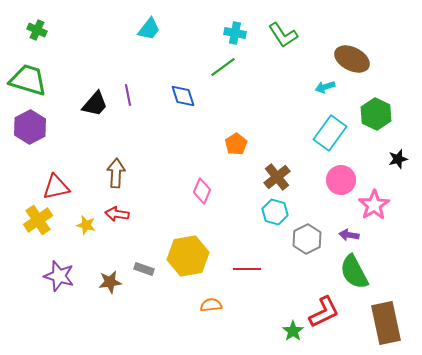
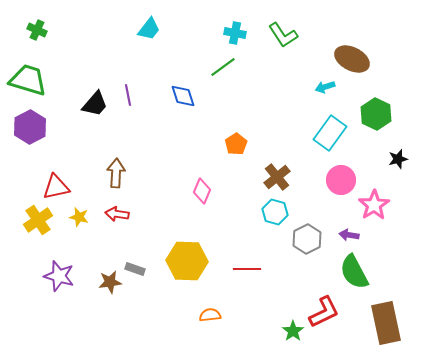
yellow star: moved 7 px left, 8 px up
yellow hexagon: moved 1 px left, 5 px down; rotated 12 degrees clockwise
gray rectangle: moved 9 px left
orange semicircle: moved 1 px left, 10 px down
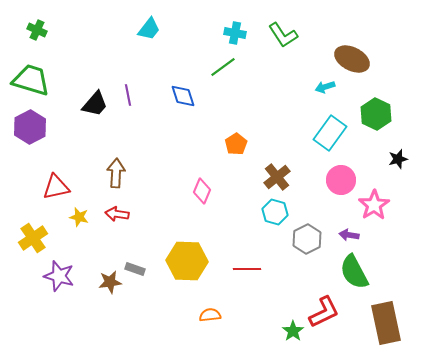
green trapezoid: moved 3 px right
yellow cross: moved 5 px left, 18 px down
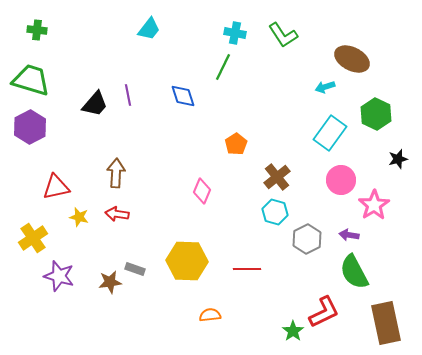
green cross: rotated 18 degrees counterclockwise
green line: rotated 28 degrees counterclockwise
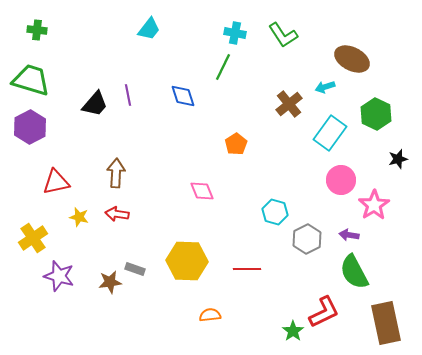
brown cross: moved 12 px right, 73 px up
red triangle: moved 5 px up
pink diamond: rotated 45 degrees counterclockwise
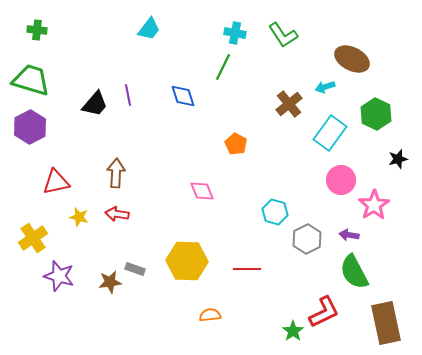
orange pentagon: rotated 10 degrees counterclockwise
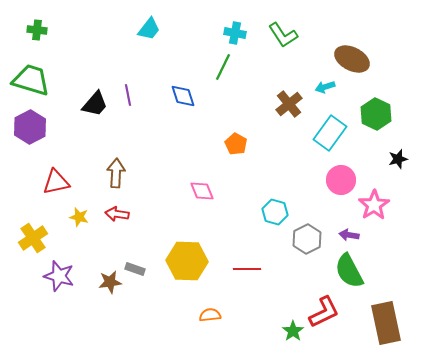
green semicircle: moved 5 px left, 1 px up
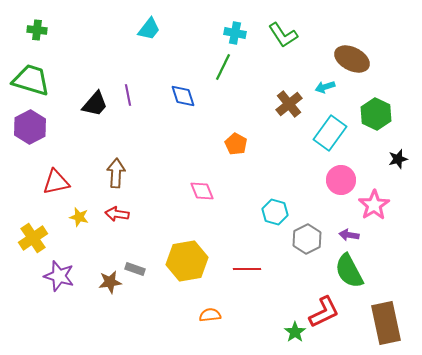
yellow hexagon: rotated 12 degrees counterclockwise
green star: moved 2 px right, 1 px down
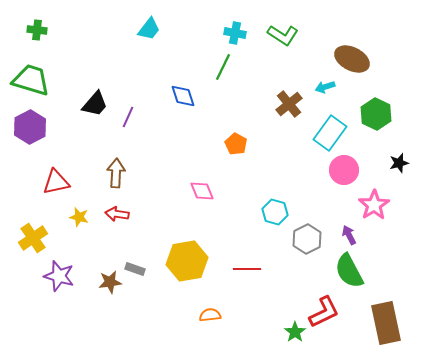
green L-shape: rotated 24 degrees counterclockwise
purple line: moved 22 px down; rotated 35 degrees clockwise
black star: moved 1 px right, 4 px down
pink circle: moved 3 px right, 10 px up
purple arrow: rotated 54 degrees clockwise
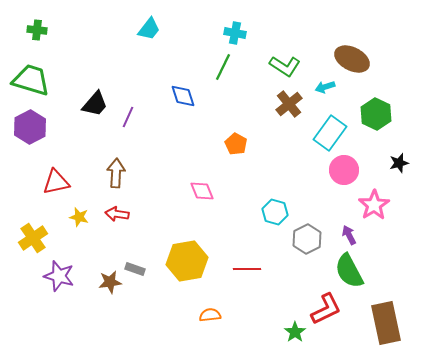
green L-shape: moved 2 px right, 31 px down
red L-shape: moved 2 px right, 3 px up
